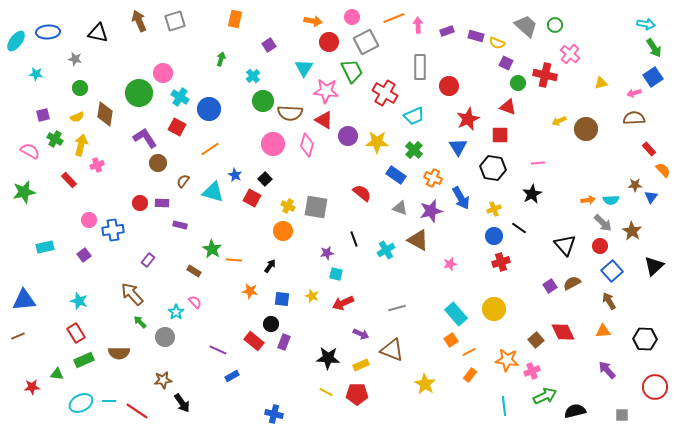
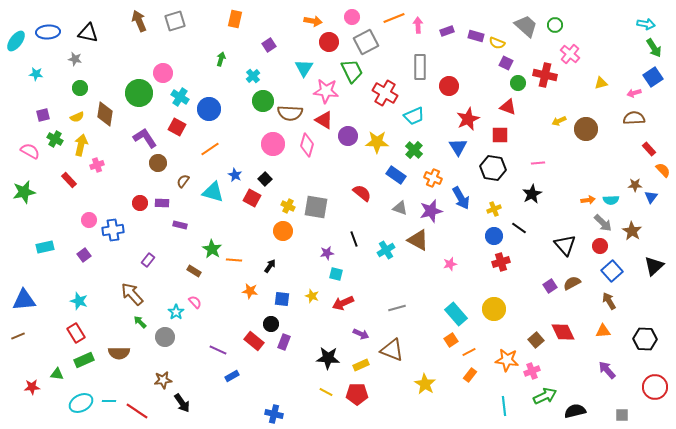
black triangle at (98, 33): moved 10 px left
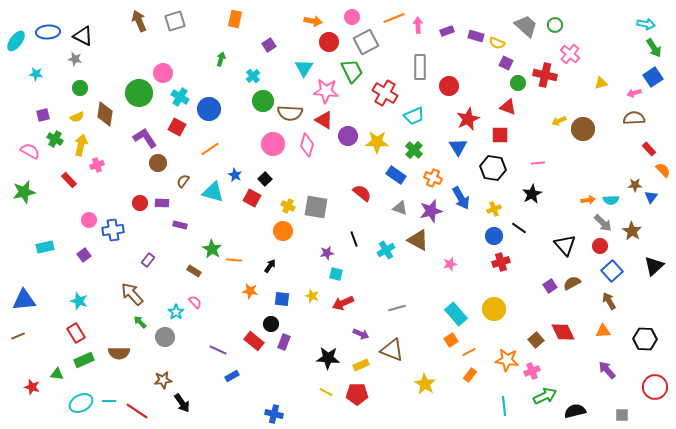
black triangle at (88, 33): moved 5 px left, 3 px down; rotated 15 degrees clockwise
brown circle at (586, 129): moved 3 px left
red star at (32, 387): rotated 21 degrees clockwise
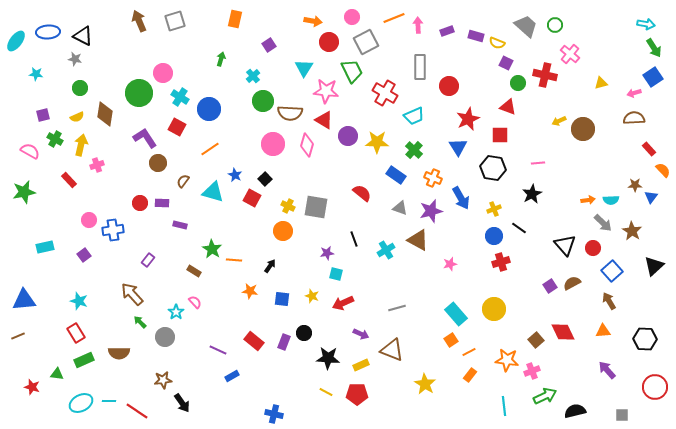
red circle at (600, 246): moved 7 px left, 2 px down
black circle at (271, 324): moved 33 px right, 9 px down
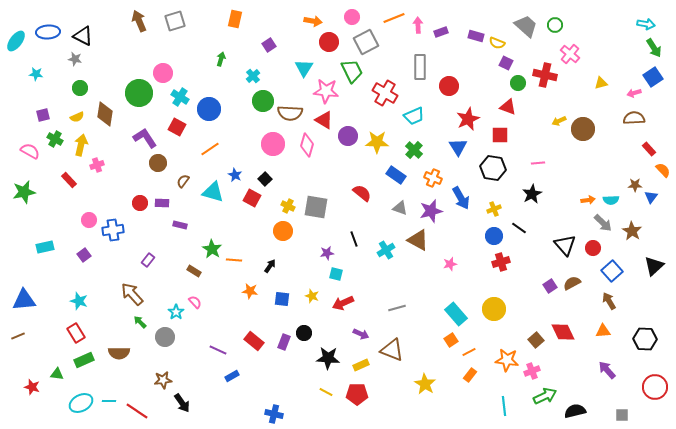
purple rectangle at (447, 31): moved 6 px left, 1 px down
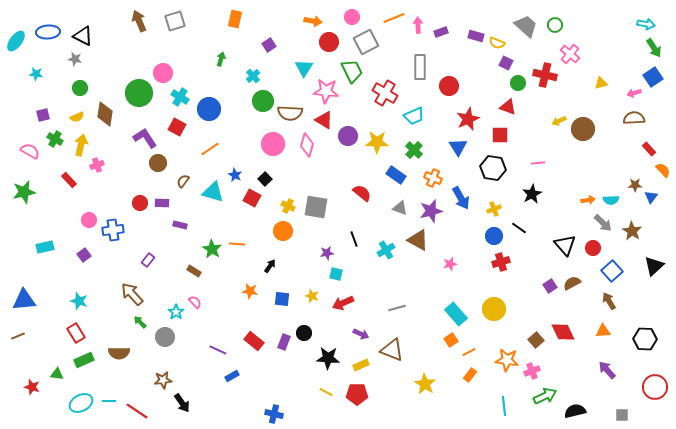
orange line at (234, 260): moved 3 px right, 16 px up
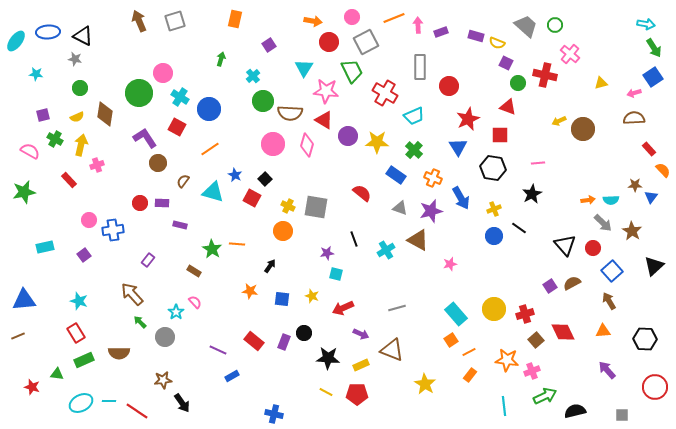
red cross at (501, 262): moved 24 px right, 52 px down
red arrow at (343, 303): moved 5 px down
